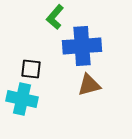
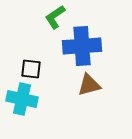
green L-shape: rotated 15 degrees clockwise
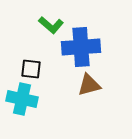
green L-shape: moved 4 px left, 8 px down; rotated 105 degrees counterclockwise
blue cross: moved 1 px left, 1 px down
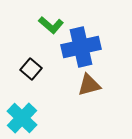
blue cross: rotated 9 degrees counterclockwise
black square: rotated 35 degrees clockwise
cyan cross: moved 19 px down; rotated 32 degrees clockwise
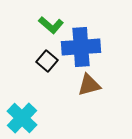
blue cross: rotated 9 degrees clockwise
black square: moved 16 px right, 8 px up
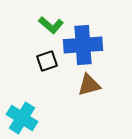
blue cross: moved 2 px right, 2 px up
black square: rotated 30 degrees clockwise
cyan cross: rotated 12 degrees counterclockwise
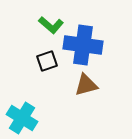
blue cross: rotated 12 degrees clockwise
brown triangle: moved 3 px left
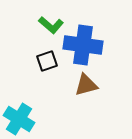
cyan cross: moved 3 px left, 1 px down
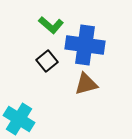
blue cross: moved 2 px right
black square: rotated 20 degrees counterclockwise
brown triangle: moved 1 px up
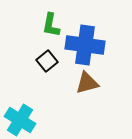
green L-shape: rotated 60 degrees clockwise
brown triangle: moved 1 px right, 1 px up
cyan cross: moved 1 px right, 1 px down
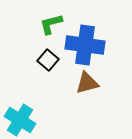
green L-shape: moved 1 px up; rotated 65 degrees clockwise
black square: moved 1 px right, 1 px up; rotated 10 degrees counterclockwise
